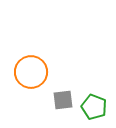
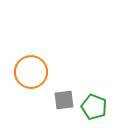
gray square: moved 1 px right
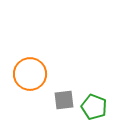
orange circle: moved 1 px left, 2 px down
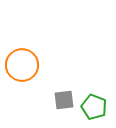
orange circle: moved 8 px left, 9 px up
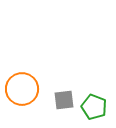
orange circle: moved 24 px down
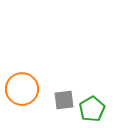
green pentagon: moved 2 px left, 2 px down; rotated 20 degrees clockwise
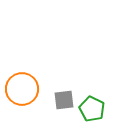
green pentagon: rotated 15 degrees counterclockwise
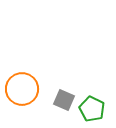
gray square: rotated 30 degrees clockwise
